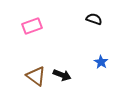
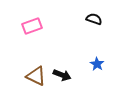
blue star: moved 4 px left, 2 px down
brown triangle: rotated 10 degrees counterclockwise
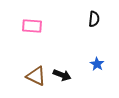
black semicircle: rotated 77 degrees clockwise
pink rectangle: rotated 24 degrees clockwise
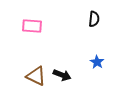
blue star: moved 2 px up
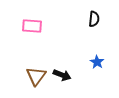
brown triangle: rotated 40 degrees clockwise
